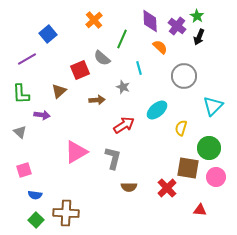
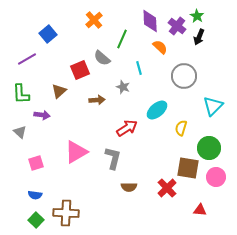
red arrow: moved 3 px right, 3 px down
pink square: moved 12 px right, 7 px up
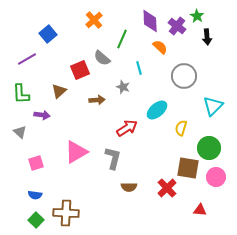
black arrow: moved 8 px right; rotated 28 degrees counterclockwise
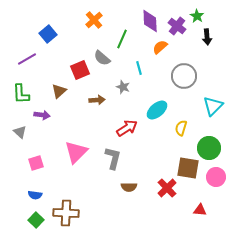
orange semicircle: rotated 84 degrees counterclockwise
pink triangle: rotated 15 degrees counterclockwise
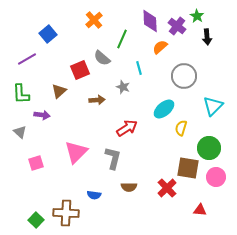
cyan ellipse: moved 7 px right, 1 px up
blue semicircle: moved 59 px right
